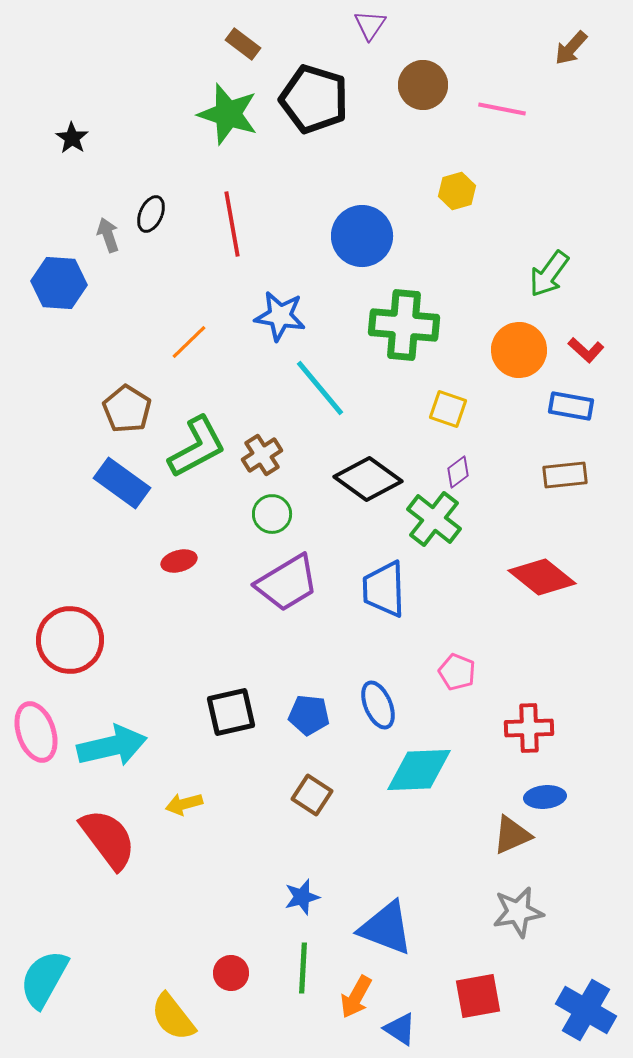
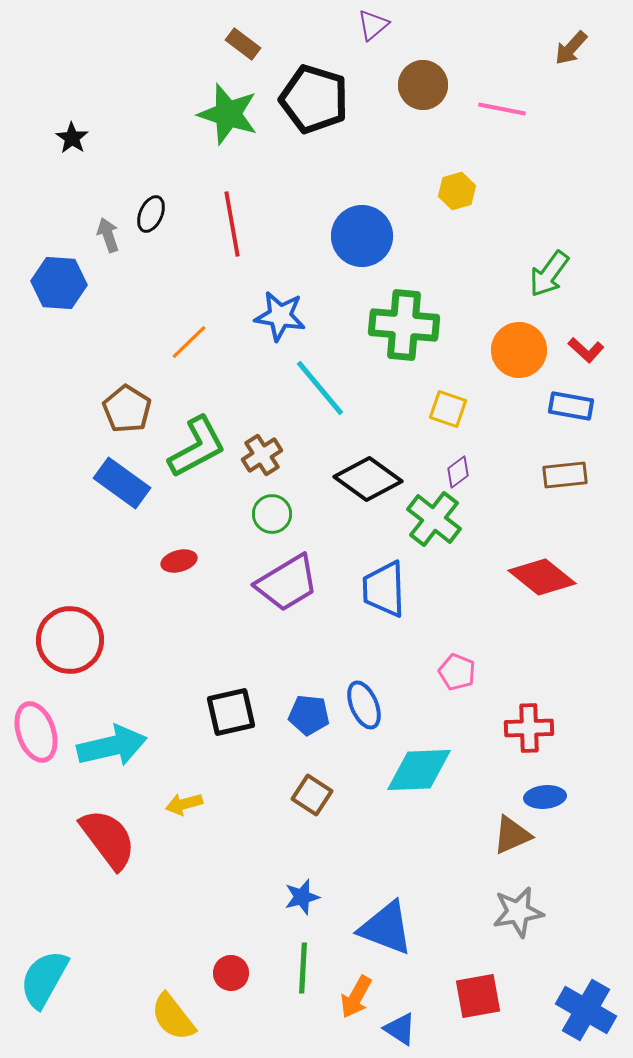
purple triangle at (370, 25): moved 3 px right; rotated 16 degrees clockwise
blue ellipse at (378, 705): moved 14 px left
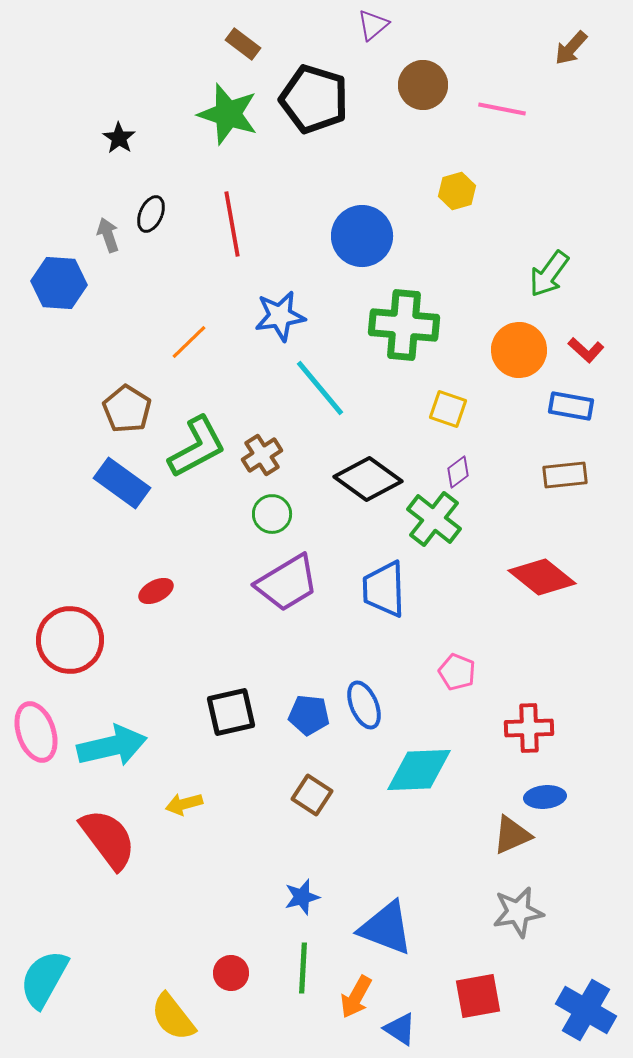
black star at (72, 138): moved 47 px right
blue star at (280, 316): rotated 18 degrees counterclockwise
red ellipse at (179, 561): moved 23 px left, 30 px down; rotated 12 degrees counterclockwise
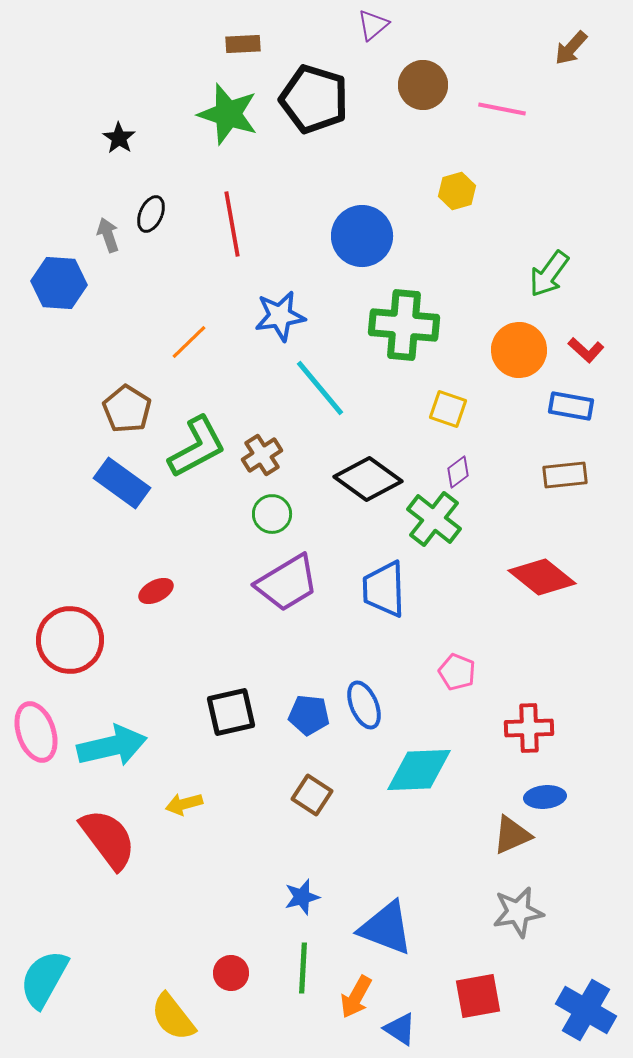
brown rectangle at (243, 44): rotated 40 degrees counterclockwise
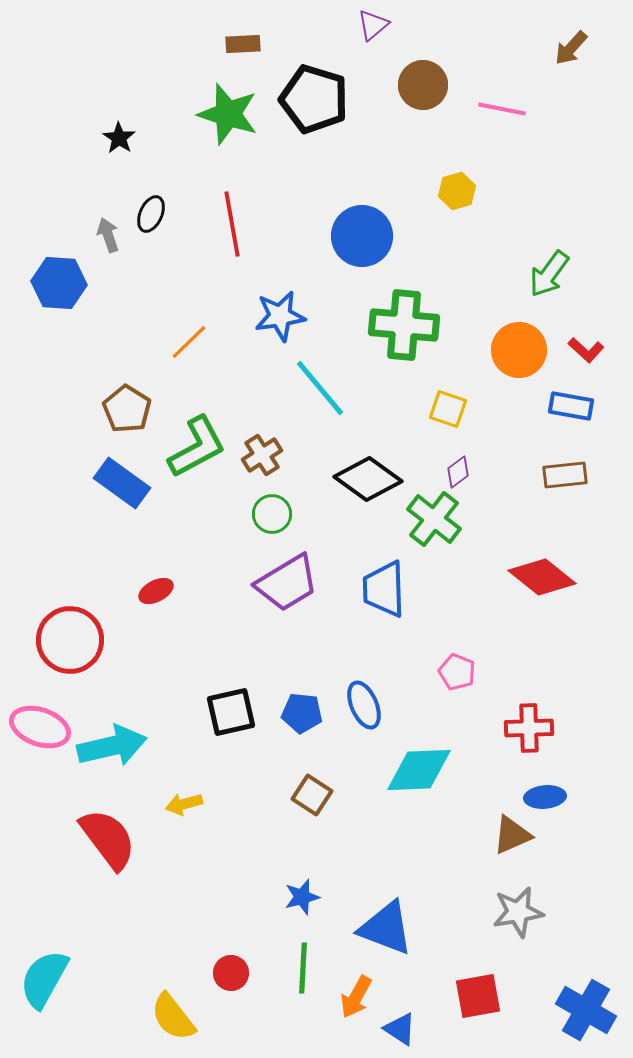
blue pentagon at (309, 715): moved 7 px left, 2 px up
pink ellipse at (36, 732): moved 4 px right, 5 px up; rotated 52 degrees counterclockwise
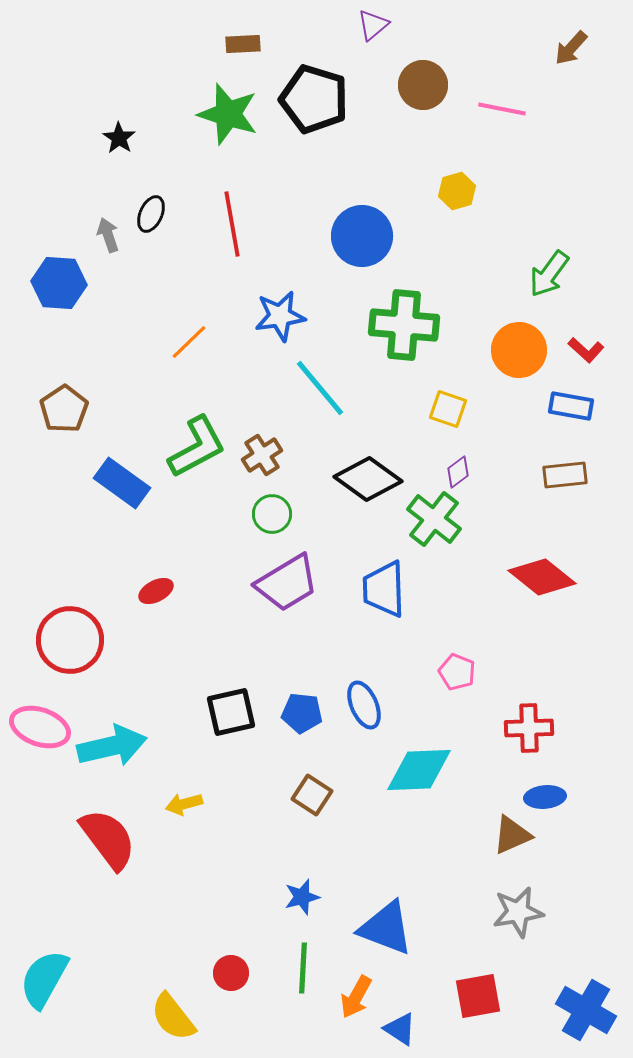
brown pentagon at (127, 409): moved 63 px left; rotated 6 degrees clockwise
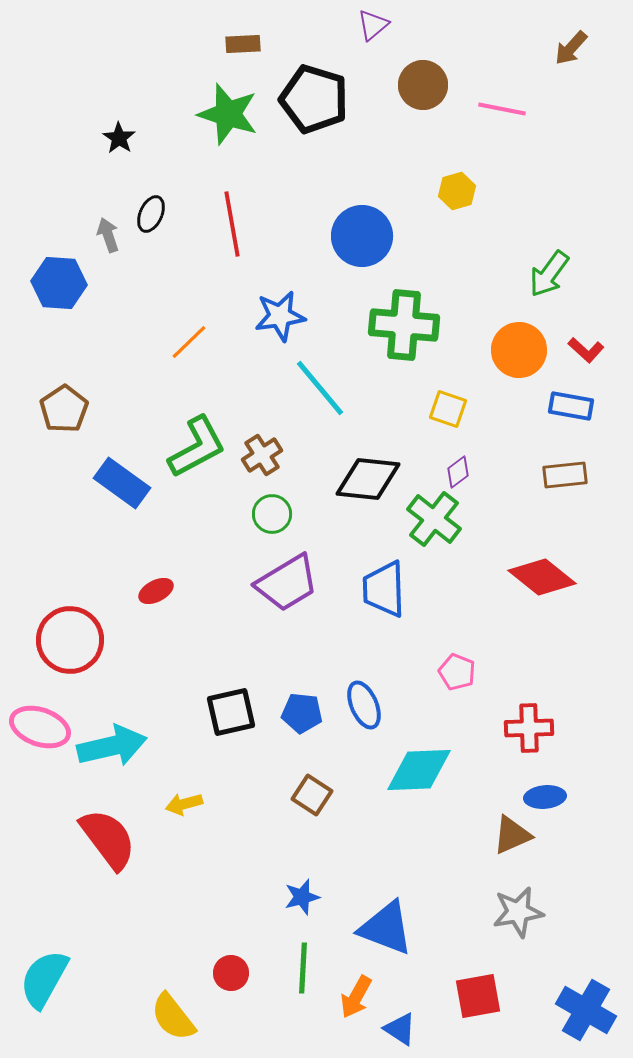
black diamond at (368, 479): rotated 30 degrees counterclockwise
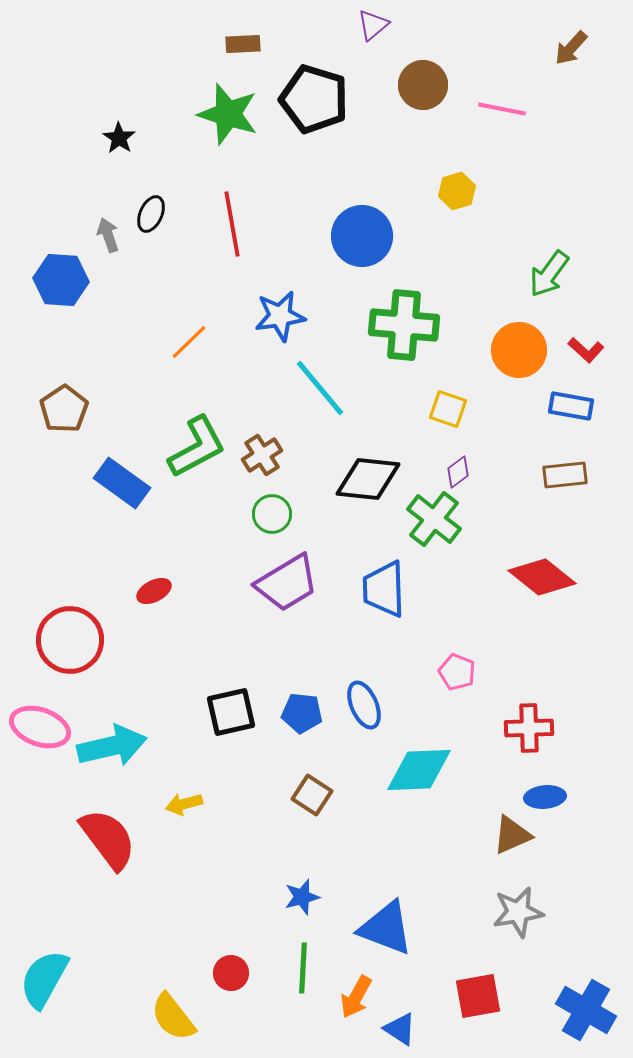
blue hexagon at (59, 283): moved 2 px right, 3 px up
red ellipse at (156, 591): moved 2 px left
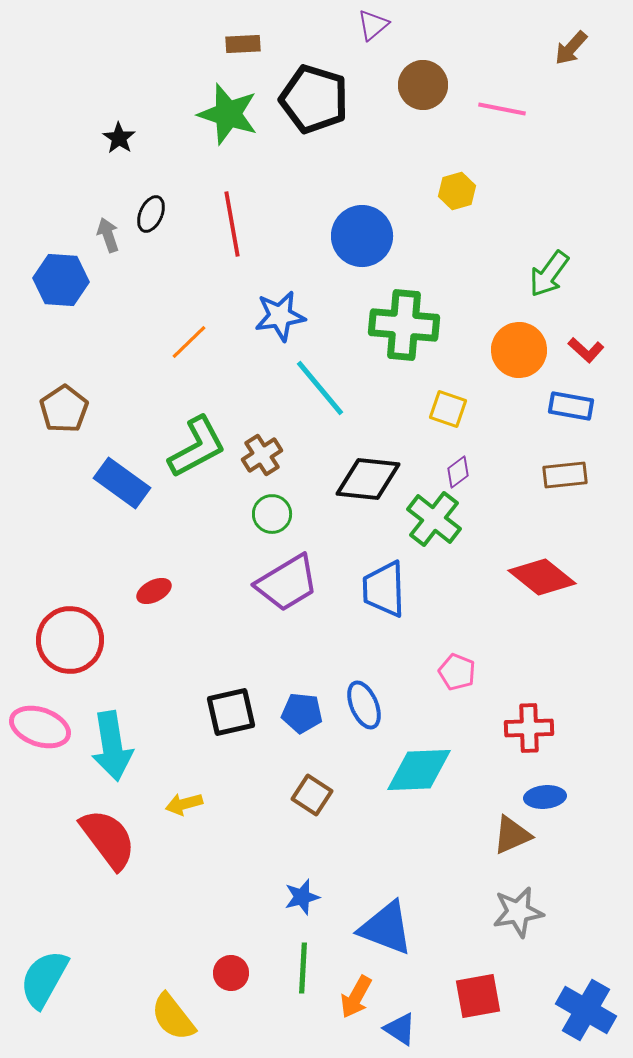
cyan arrow at (112, 746): rotated 94 degrees clockwise
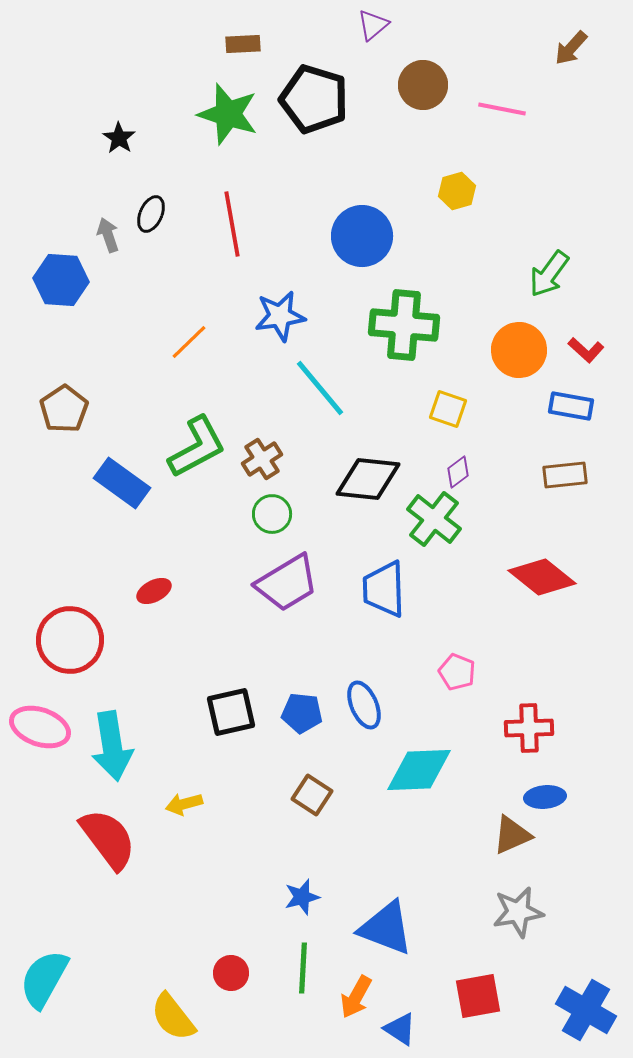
brown cross at (262, 455): moved 4 px down
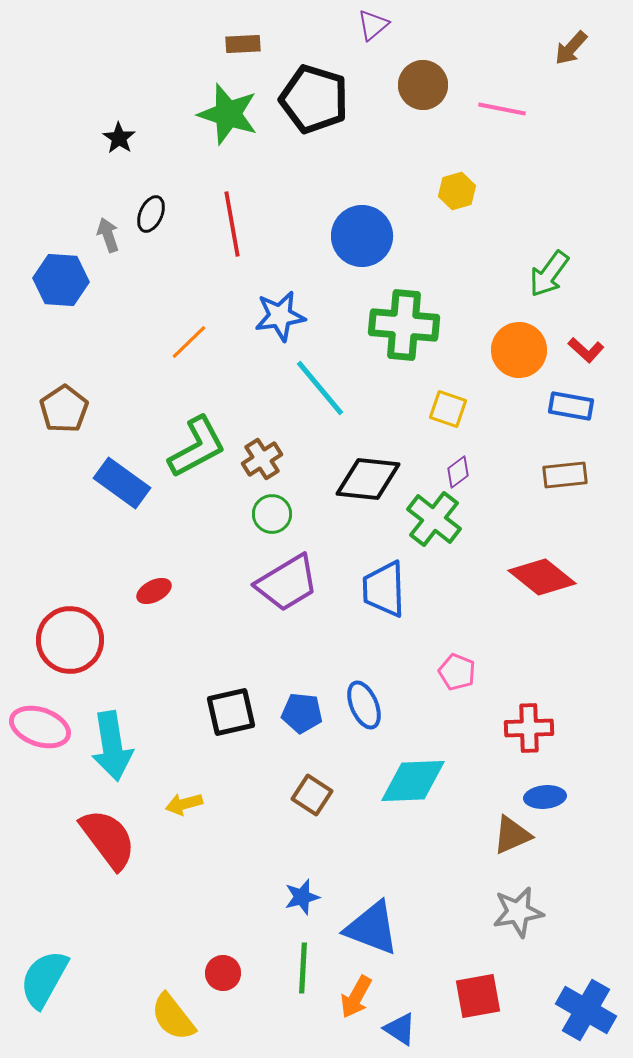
cyan diamond at (419, 770): moved 6 px left, 11 px down
blue triangle at (386, 928): moved 14 px left
red circle at (231, 973): moved 8 px left
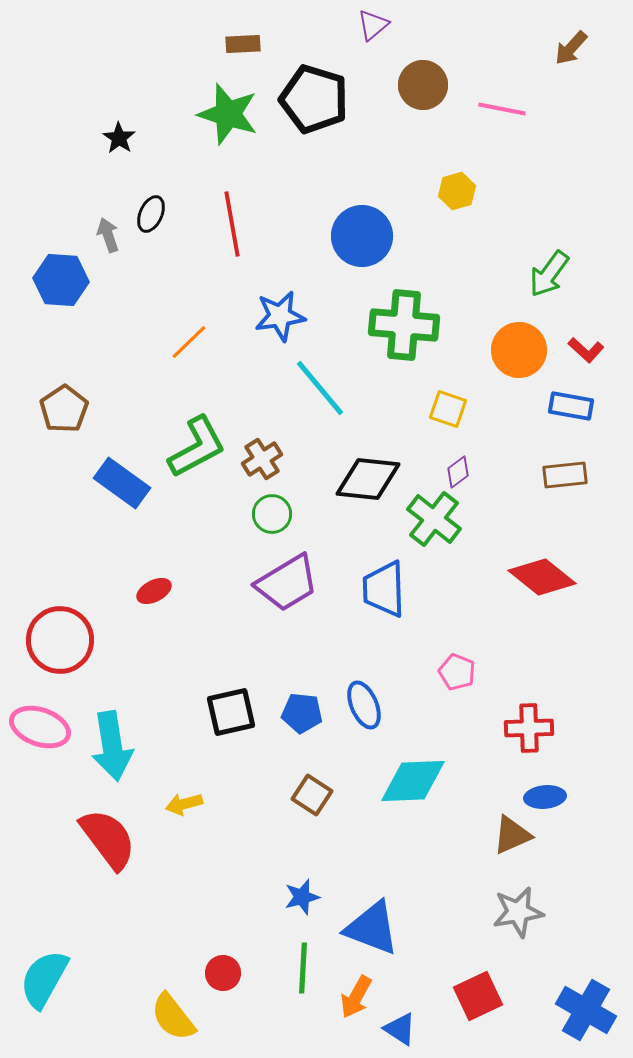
red circle at (70, 640): moved 10 px left
red square at (478, 996): rotated 15 degrees counterclockwise
